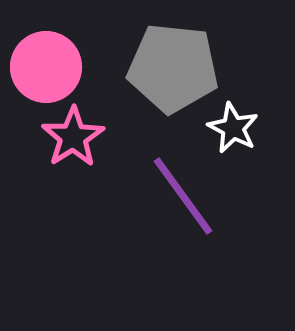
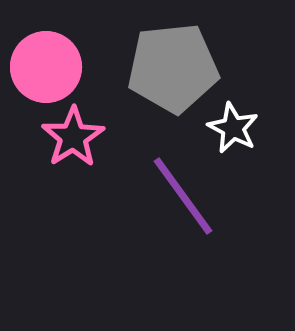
gray pentagon: rotated 12 degrees counterclockwise
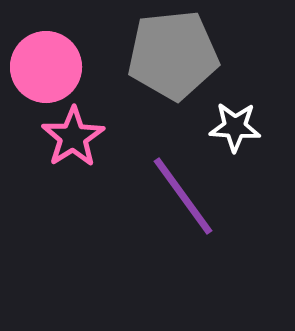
gray pentagon: moved 13 px up
white star: moved 2 px right, 1 px up; rotated 24 degrees counterclockwise
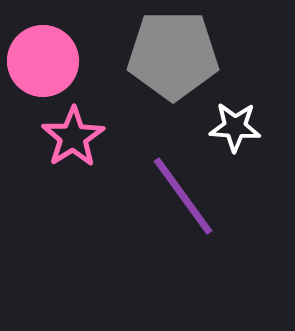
gray pentagon: rotated 6 degrees clockwise
pink circle: moved 3 px left, 6 px up
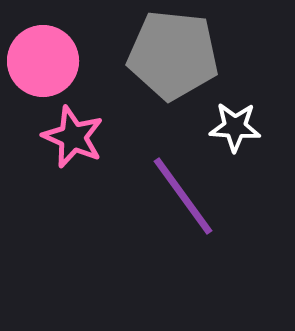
gray pentagon: rotated 6 degrees clockwise
pink star: rotated 16 degrees counterclockwise
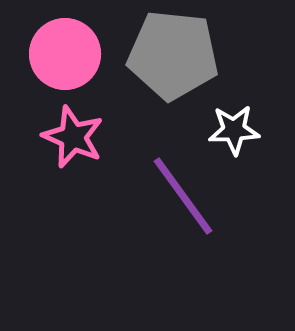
pink circle: moved 22 px right, 7 px up
white star: moved 1 px left, 3 px down; rotated 6 degrees counterclockwise
